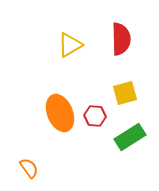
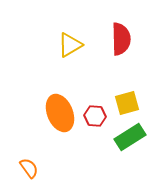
yellow square: moved 2 px right, 10 px down
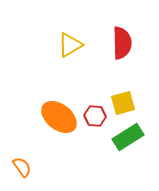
red semicircle: moved 1 px right, 4 px down
yellow square: moved 4 px left
orange ellipse: moved 1 px left, 4 px down; rotated 30 degrees counterclockwise
green rectangle: moved 2 px left
orange semicircle: moved 7 px left, 1 px up
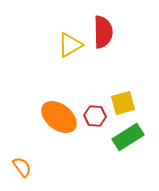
red semicircle: moved 19 px left, 11 px up
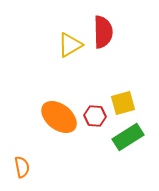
orange semicircle: rotated 25 degrees clockwise
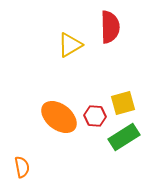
red semicircle: moved 7 px right, 5 px up
green rectangle: moved 4 px left
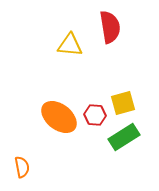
red semicircle: rotated 8 degrees counterclockwise
yellow triangle: rotated 36 degrees clockwise
red hexagon: moved 1 px up
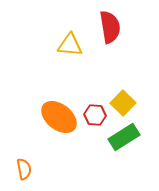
yellow square: rotated 30 degrees counterclockwise
orange semicircle: moved 2 px right, 2 px down
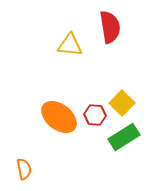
yellow square: moved 1 px left
